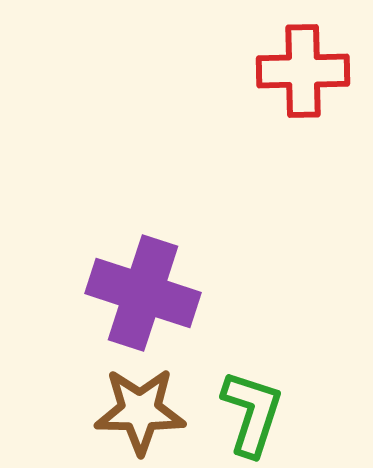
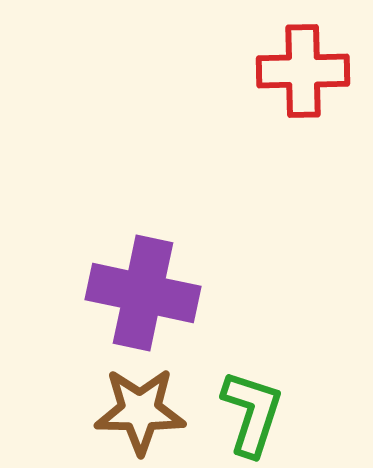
purple cross: rotated 6 degrees counterclockwise
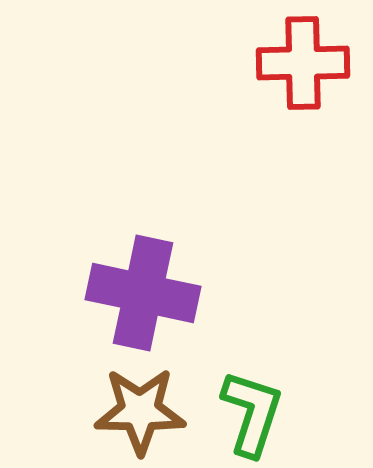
red cross: moved 8 px up
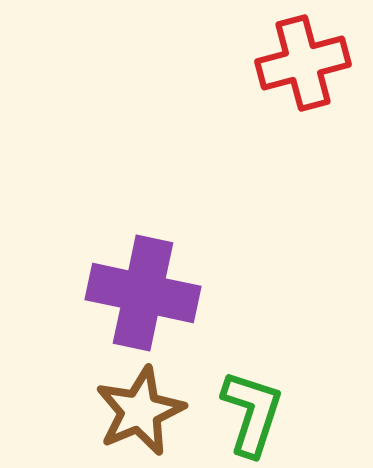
red cross: rotated 14 degrees counterclockwise
brown star: rotated 24 degrees counterclockwise
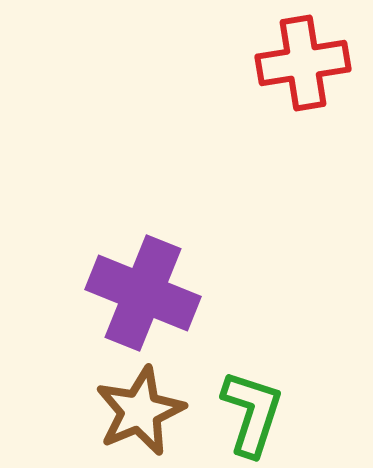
red cross: rotated 6 degrees clockwise
purple cross: rotated 10 degrees clockwise
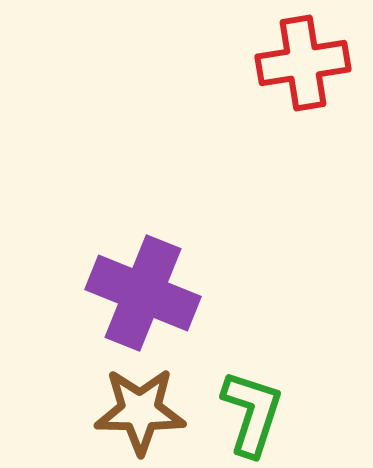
brown star: rotated 24 degrees clockwise
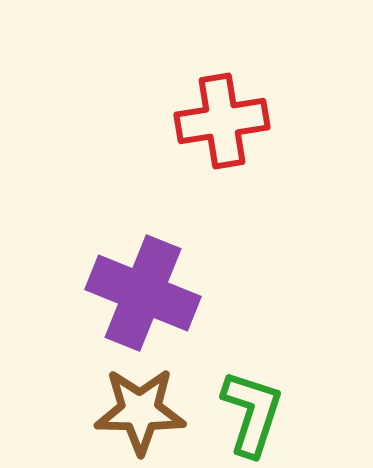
red cross: moved 81 px left, 58 px down
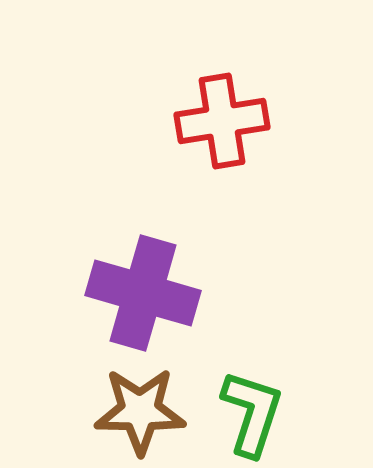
purple cross: rotated 6 degrees counterclockwise
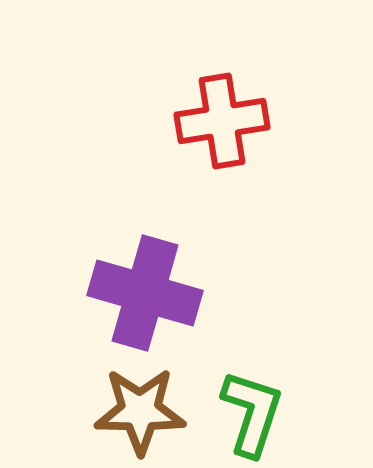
purple cross: moved 2 px right
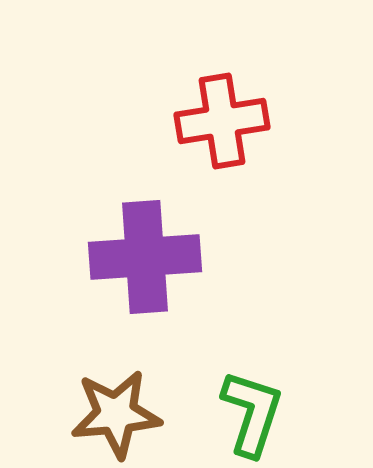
purple cross: moved 36 px up; rotated 20 degrees counterclockwise
brown star: moved 24 px left, 3 px down; rotated 6 degrees counterclockwise
